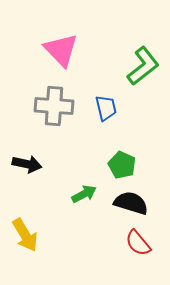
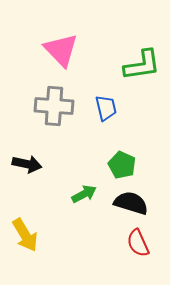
green L-shape: moved 1 px left, 1 px up; rotated 30 degrees clockwise
red semicircle: rotated 16 degrees clockwise
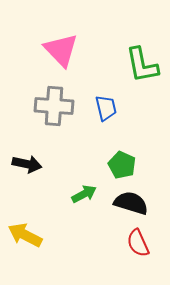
green L-shape: rotated 87 degrees clockwise
yellow arrow: rotated 148 degrees clockwise
